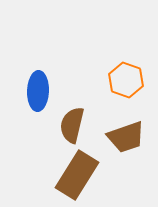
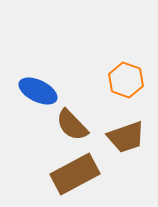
blue ellipse: rotated 66 degrees counterclockwise
brown semicircle: rotated 57 degrees counterclockwise
brown rectangle: moved 2 px left, 1 px up; rotated 30 degrees clockwise
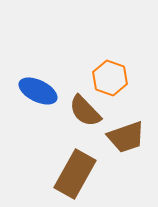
orange hexagon: moved 16 px left, 2 px up
brown semicircle: moved 13 px right, 14 px up
brown rectangle: rotated 33 degrees counterclockwise
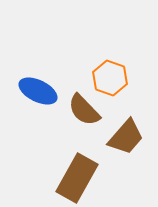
brown semicircle: moved 1 px left, 1 px up
brown trapezoid: rotated 30 degrees counterclockwise
brown rectangle: moved 2 px right, 4 px down
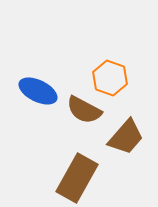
brown semicircle: rotated 18 degrees counterclockwise
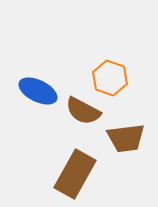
brown semicircle: moved 1 px left, 1 px down
brown trapezoid: moved 1 px down; rotated 42 degrees clockwise
brown rectangle: moved 2 px left, 4 px up
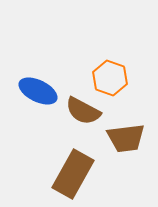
brown rectangle: moved 2 px left
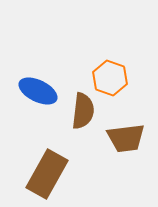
brown semicircle: rotated 111 degrees counterclockwise
brown rectangle: moved 26 px left
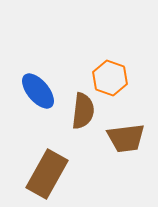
blue ellipse: rotated 24 degrees clockwise
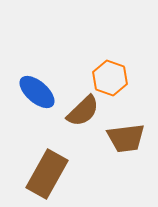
blue ellipse: moved 1 px left, 1 px down; rotated 9 degrees counterclockwise
brown semicircle: rotated 39 degrees clockwise
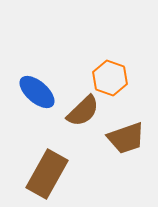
brown trapezoid: rotated 12 degrees counterclockwise
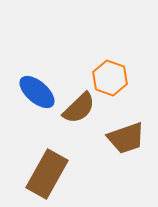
brown semicircle: moved 4 px left, 3 px up
